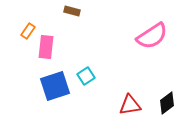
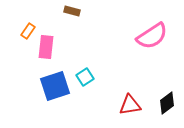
cyan square: moved 1 px left, 1 px down
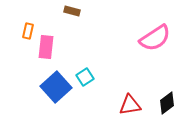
orange rectangle: rotated 21 degrees counterclockwise
pink semicircle: moved 3 px right, 2 px down
blue square: moved 1 px right, 1 px down; rotated 24 degrees counterclockwise
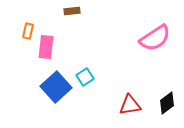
brown rectangle: rotated 21 degrees counterclockwise
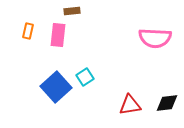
pink semicircle: rotated 36 degrees clockwise
pink rectangle: moved 12 px right, 12 px up
black diamond: rotated 30 degrees clockwise
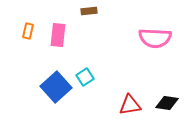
brown rectangle: moved 17 px right
black diamond: rotated 15 degrees clockwise
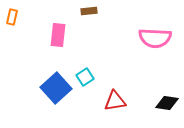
orange rectangle: moved 16 px left, 14 px up
blue square: moved 1 px down
red triangle: moved 15 px left, 4 px up
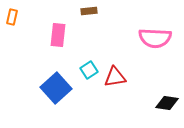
cyan square: moved 4 px right, 7 px up
red triangle: moved 24 px up
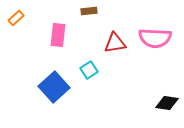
orange rectangle: moved 4 px right, 1 px down; rotated 35 degrees clockwise
red triangle: moved 34 px up
blue square: moved 2 px left, 1 px up
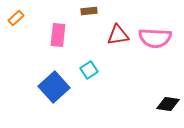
red triangle: moved 3 px right, 8 px up
black diamond: moved 1 px right, 1 px down
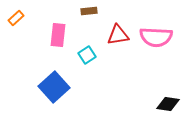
pink semicircle: moved 1 px right, 1 px up
cyan square: moved 2 px left, 15 px up
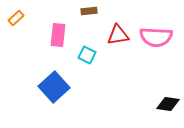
cyan square: rotated 30 degrees counterclockwise
